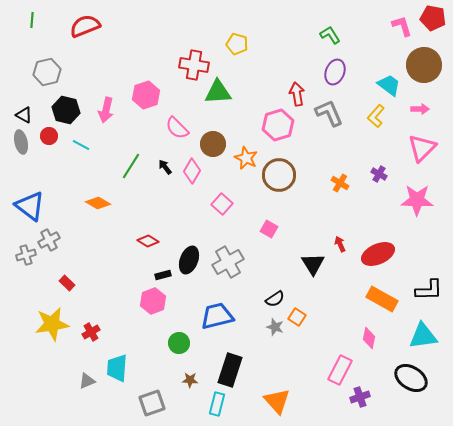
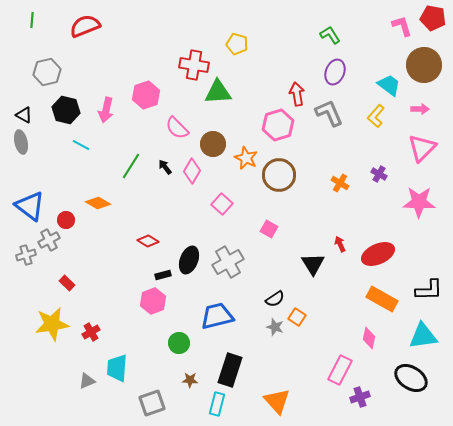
red circle at (49, 136): moved 17 px right, 84 px down
pink star at (417, 200): moved 2 px right, 2 px down
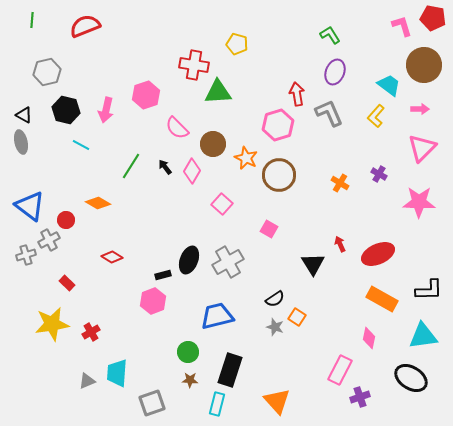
red diamond at (148, 241): moved 36 px left, 16 px down
green circle at (179, 343): moved 9 px right, 9 px down
cyan trapezoid at (117, 368): moved 5 px down
